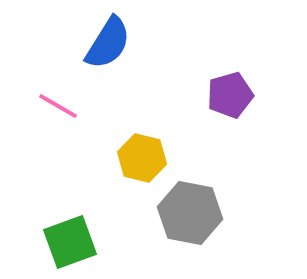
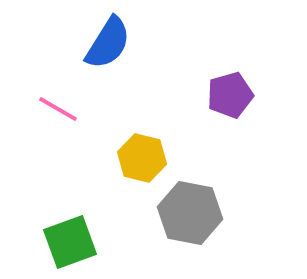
pink line: moved 3 px down
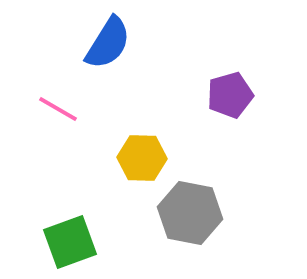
yellow hexagon: rotated 12 degrees counterclockwise
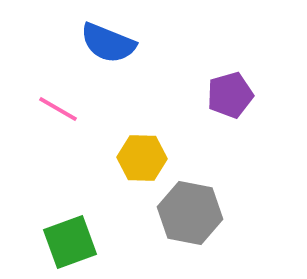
blue semicircle: rotated 80 degrees clockwise
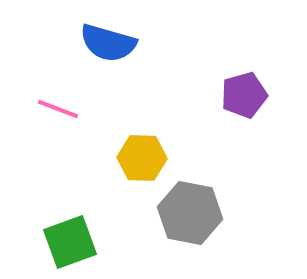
blue semicircle: rotated 6 degrees counterclockwise
purple pentagon: moved 14 px right
pink line: rotated 9 degrees counterclockwise
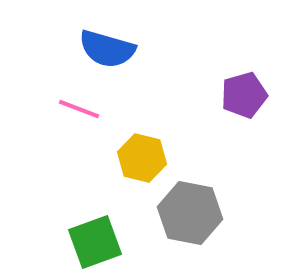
blue semicircle: moved 1 px left, 6 px down
pink line: moved 21 px right
yellow hexagon: rotated 12 degrees clockwise
green square: moved 25 px right
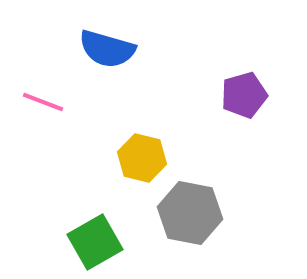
pink line: moved 36 px left, 7 px up
green square: rotated 10 degrees counterclockwise
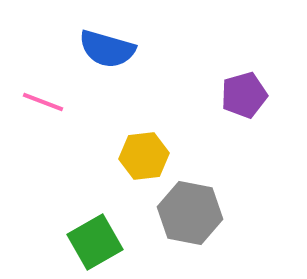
yellow hexagon: moved 2 px right, 2 px up; rotated 21 degrees counterclockwise
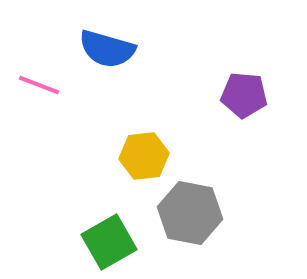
purple pentagon: rotated 21 degrees clockwise
pink line: moved 4 px left, 17 px up
green square: moved 14 px right
